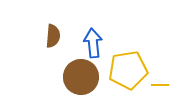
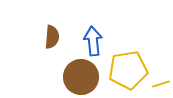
brown semicircle: moved 1 px left, 1 px down
blue arrow: moved 2 px up
yellow line: moved 1 px right, 1 px up; rotated 18 degrees counterclockwise
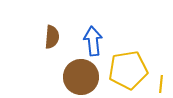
yellow line: rotated 66 degrees counterclockwise
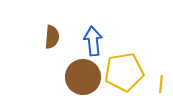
yellow pentagon: moved 4 px left, 2 px down
brown circle: moved 2 px right
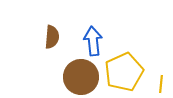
yellow pentagon: rotated 15 degrees counterclockwise
brown circle: moved 2 px left
